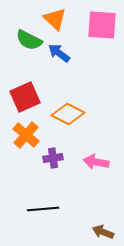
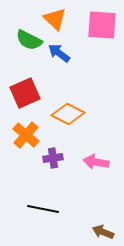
red square: moved 4 px up
black line: rotated 16 degrees clockwise
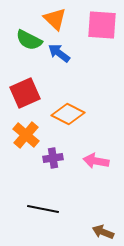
pink arrow: moved 1 px up
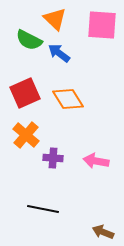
orange diamond: moved 15 px up; rotated 32 degrees clockwise
purple cross: rotated 12 degrees clockwise
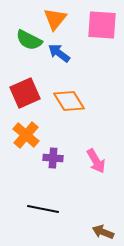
orange triangle: rotated 25 degrees clockwise
orange diamond: moved 1 px right, 2 px down
pink arrow: rotated 130 degrees counterclockwise
